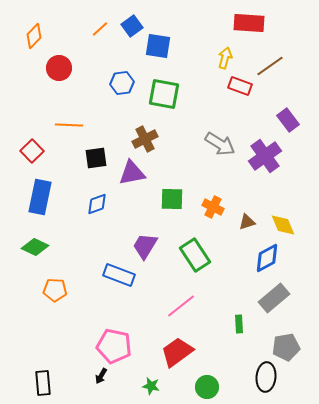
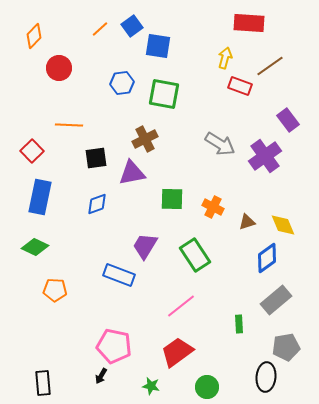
blue diamond at (267, 258): rotated 8 degrees counterclockwise
gray rectangle at (274, 298): moved 2 px right, 2 px down
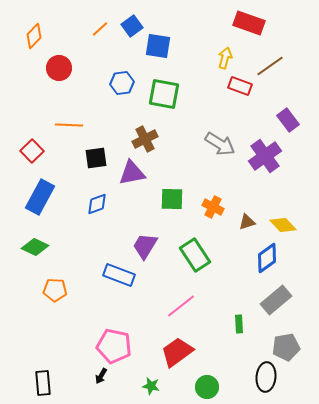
red rectangle at (249, 23): rotated 16 degrees clockwise
blue rectangle at (40, 197): rotated 16 degrees clockwise
yellow diamond at (283, 225): rotated 20 degrees counterclockwise
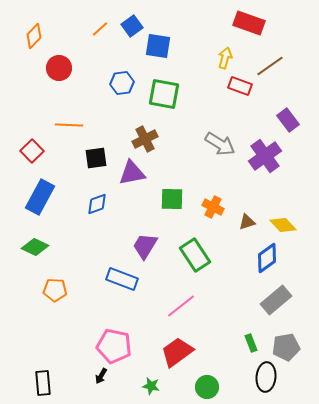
blue rectangle at (119, 275): moved 3 px right, 4 px down
green rectangle at (239, 324): moved 12 px right, 19 px down; rotated 18 degrees counterclockwise
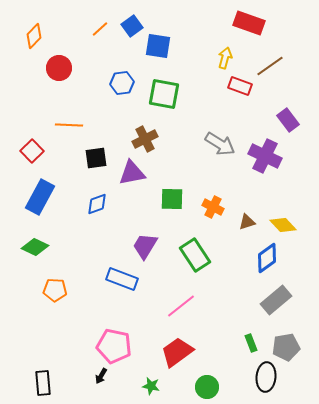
purple cross at (265, 156): rotated 28 degrees counterclockwise
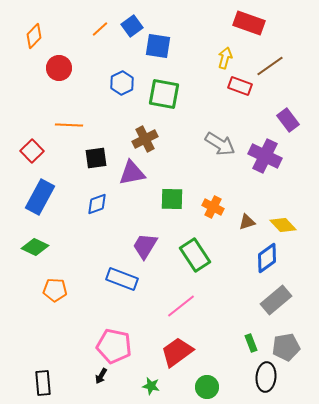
blue hexagon at (122, 83): rotated 20 degrees counterclockwise
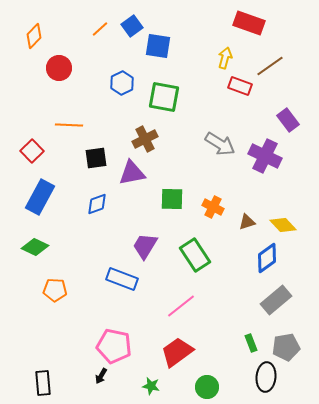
green square at (164, 94): moved 3 px down
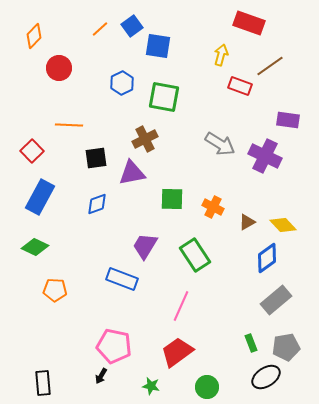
yellow arrow at (225, 58): moved 4 px left, 3 px up
purple rectangle at (288, 120): rotated 45 degrees counterclockwise
brown triangle at (247, 222): rotated 12 degrees counterclockwise
pink line at (181, 306): rotated 28 degrees counterclockwise
black ellipse at (266, 377): rotated 52 degrees clockwise
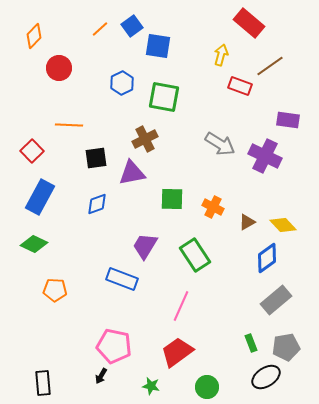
red rectangle at (249, 23): rotated 20 degrees clockwise
green diamond at (35, 247): moved 1 px left, 3 px up
